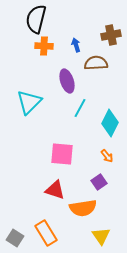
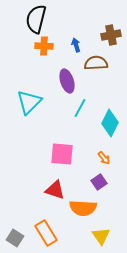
orange arrow: moved 3 px left, 2 px down
orange semicircle: rotated 12 degrees clockwise
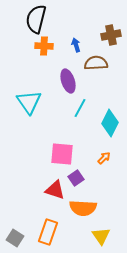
purple ellipse: moved 1 px right
cyan triangle: rotated 20 degrees counterclockwise
orange arrow: rotated 96 degrees counterclockwise
purple square: moved 23 px left, 4 px up
orange rectangle: moved 2 px right, 1 px up; rotated 50 degrees clockwise
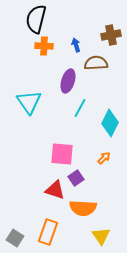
purple ellipse: rotated 35 degrees clockwise
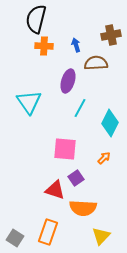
pink square: moved 3 px right, 5 px up
yellow triangle: rotated 18 degrees clockwise
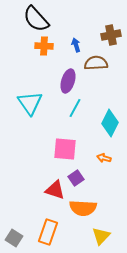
black semicircle: rotated 56 degrees counterclockwise
cyan triangle: moved 1 px right, 1 px down
cyan line: moved 5 px left
orange arrow: rotated 120 degrees counterclockwise
gray square: moved 1 px left
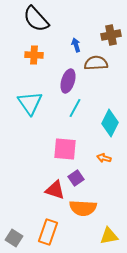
orange cross: moved 10 px left, 9 px down
yellow triangle: moved 8 px right; rotated 36 degrees clockwise
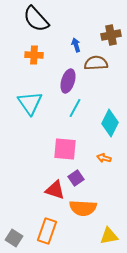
orange rectangle: moved 1 px left, 1 px up
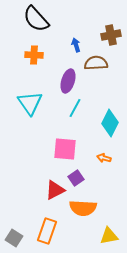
red triangle: rotated 45 degrees counterclockwise
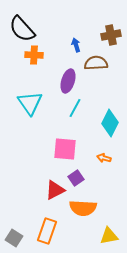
black semicircle: moved 14 px left, 10 px down
